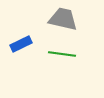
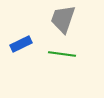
gray trapezoid: rotated 84 degrees counterclockwise
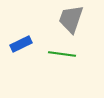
gray trapezoid: moved 8 px right
